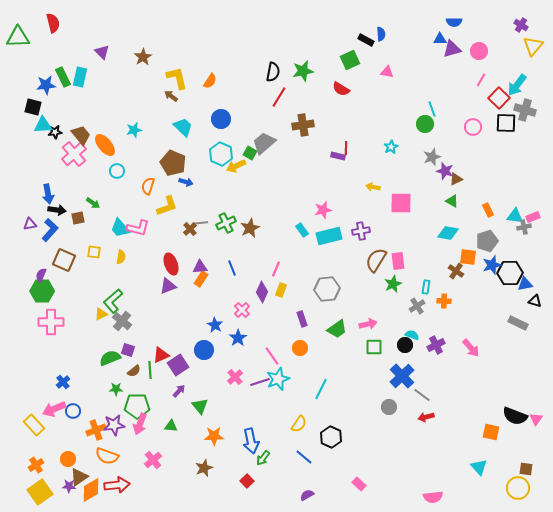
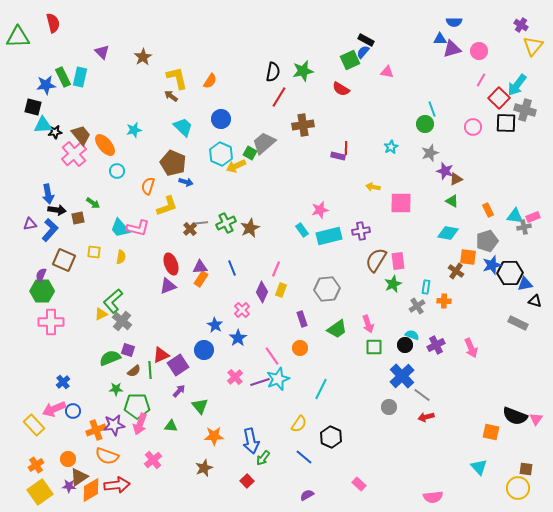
blue semicircle at (381, 34): moved 18 px left, 18 px down; rotated 136 degrees counterclockwise
gray star at (432, 157): moved 2 px left, 4 px up
pink star at (323, 210): moved 3 px left
pink arrow at (368, 324): rotated 84 degrees clockwise
pink arrow at (471, 348): rotated 18 degrees clockwise
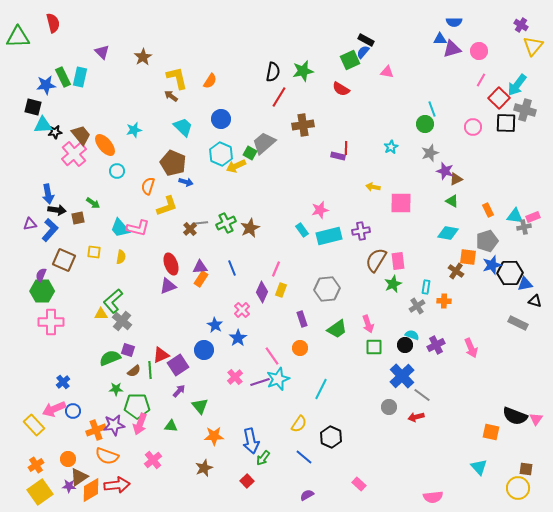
yellow triangle at (101, 314): rotated 24 degrees clockwise
red arrow at (426, 417): moved 10 px left
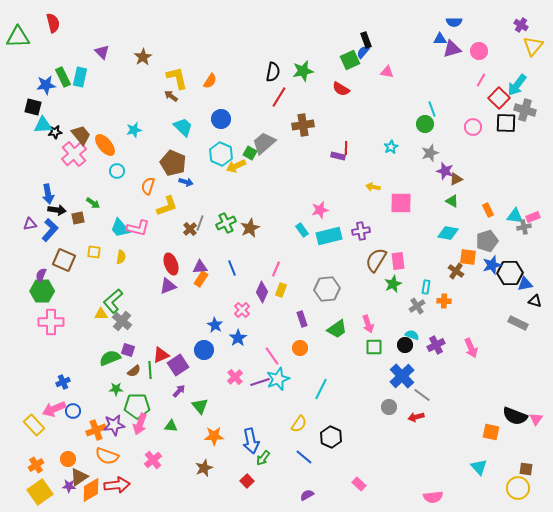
black rectangle at (366, 40): rotated 42 degrees clockwise
gray line at (200, 223): rotated 63 degrees counterclockwise
blue cross at (63, 382): rotated 16 degrees clockwise
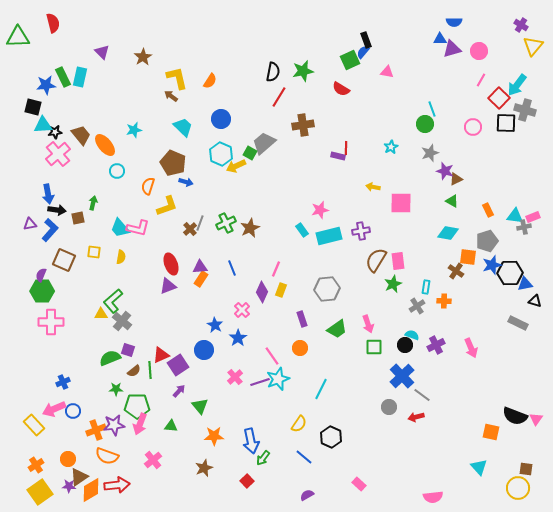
pink cross at (74, 154): moved 16 px left
green arrow at (93, 203): rotated 112 degrees counterclockwise
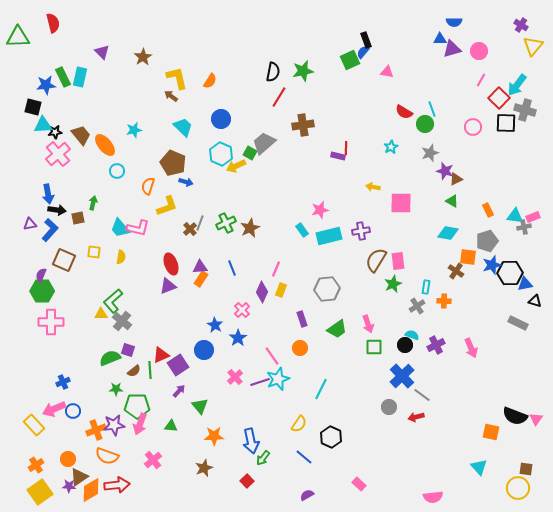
red semicircle at (341, 89): moved 63 px right, 23 px down
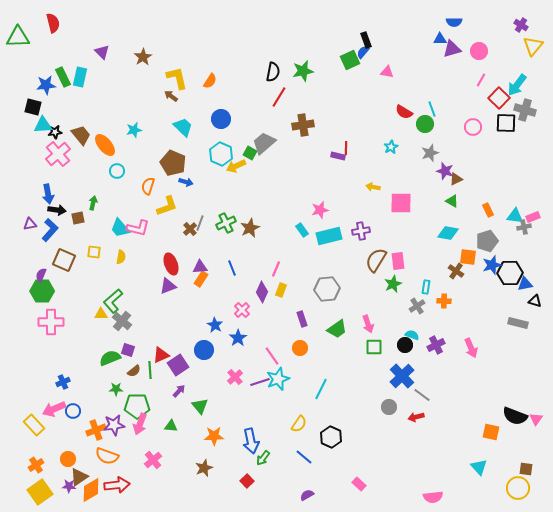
gray rectangle at (518, 323): rotated 12 degrees counterclockwise
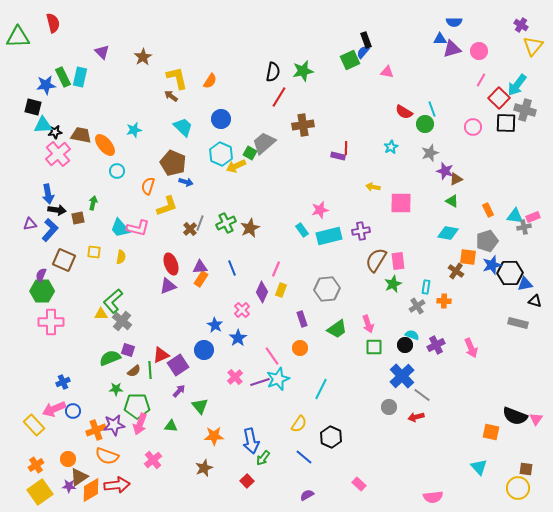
brown trapezoid at (81, 135): rotated 40 degrees counterclockwise
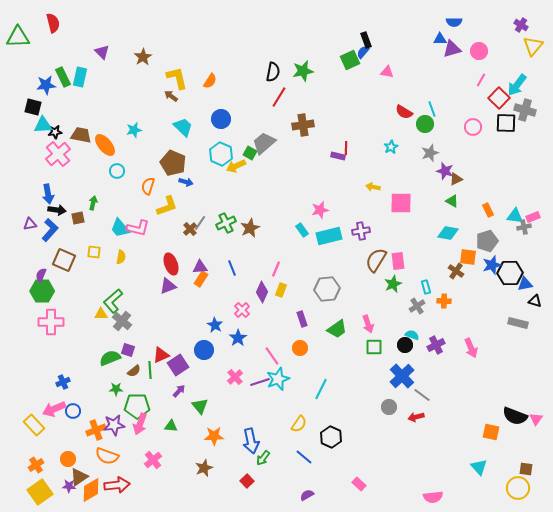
gray line at (200, 223): rotated 14 degrees clockwise
cyan rectangle at (426, 287): rotated 24 degrees counterclockwise
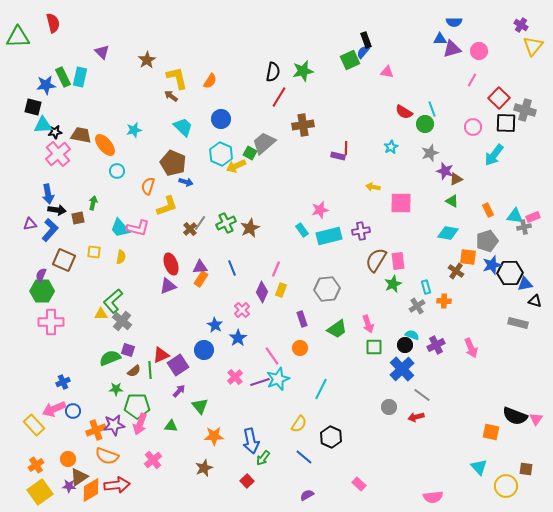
brown star at (143, 57): moved 4 px right, 3 px down
pink line at (481, 80): moved 9 px left
cyan arrow at (517, 85): moved 23 px left, 70 px down
blue cross at (402, 376): moved 7 px up
yellow circle at (518, 488): moved 12 px left, 2 px up
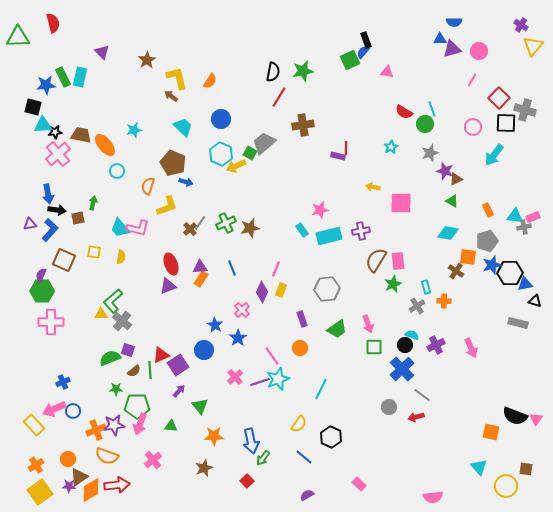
brown star at (250, 228): rotated 12 degrees clockwise
